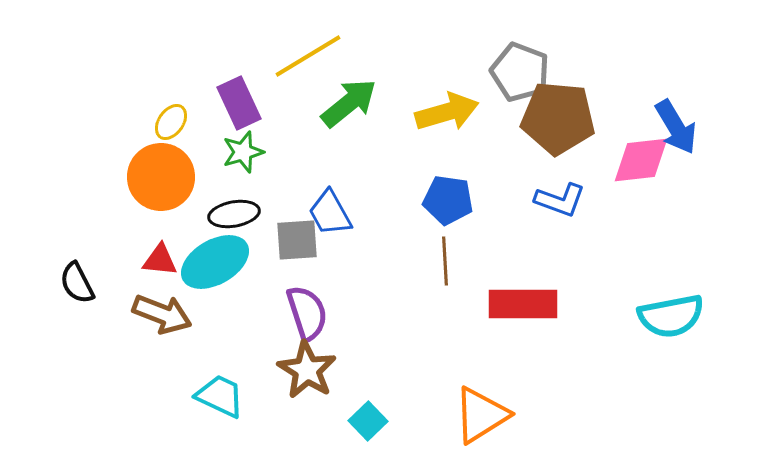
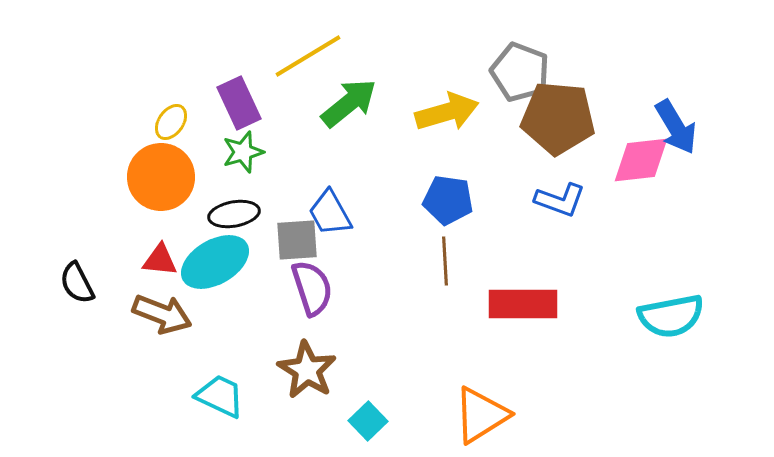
purple semicircle: moved 5 px right, 25 px up
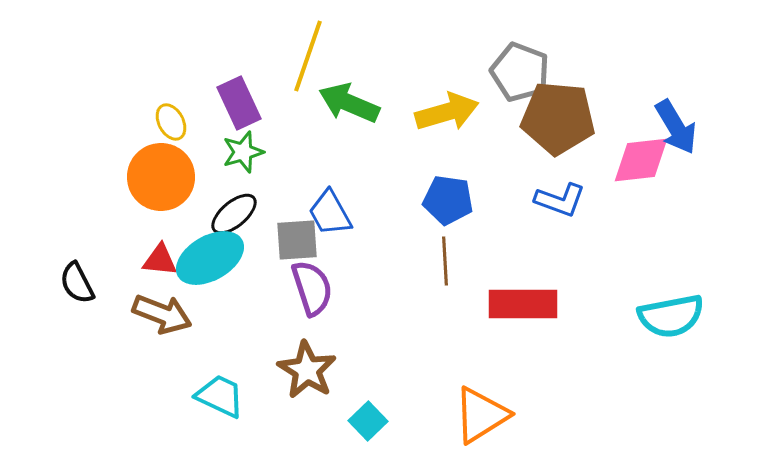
yellow line: rotated 40 degrees counterclockwise
green arrow: rotated 118 degrees counterclockwise
yellow ellipse: rotated 63 degrees counterclockwise
black ellipse: rotated 30 degrees counterclockwise
cyan ellipse: moved 5 px left, 4 px up
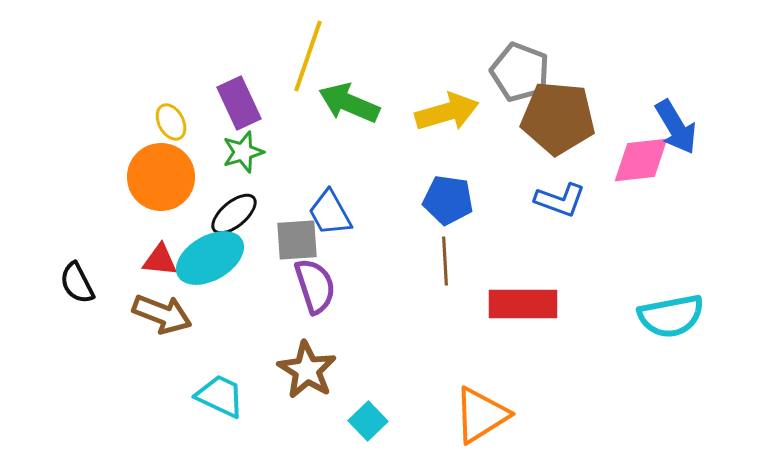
purple semicircle: moved 3 px right, 2 px up
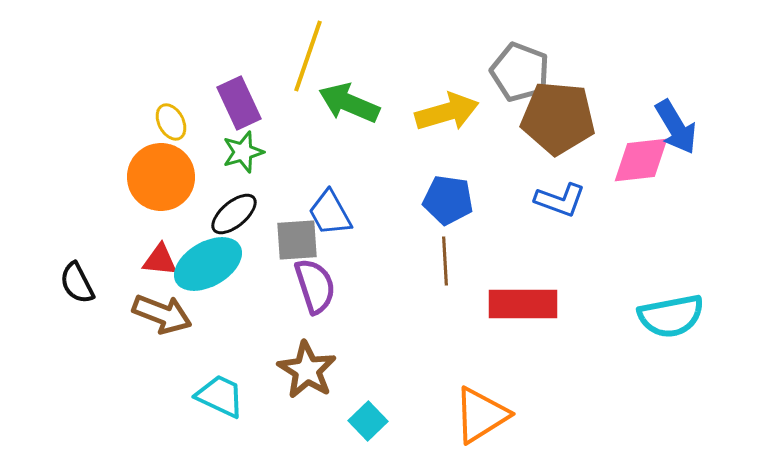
cyan ellipse: moved 2 px left, 6 px down
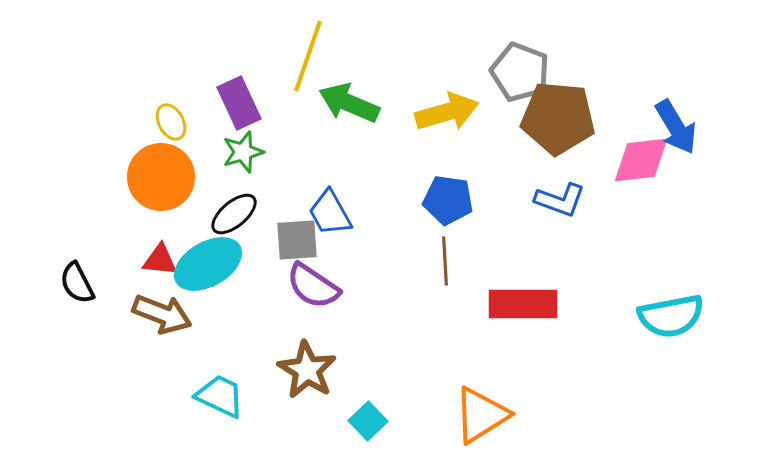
purple semicircle: moved 2 px left; rotated 142 degrees clockwise
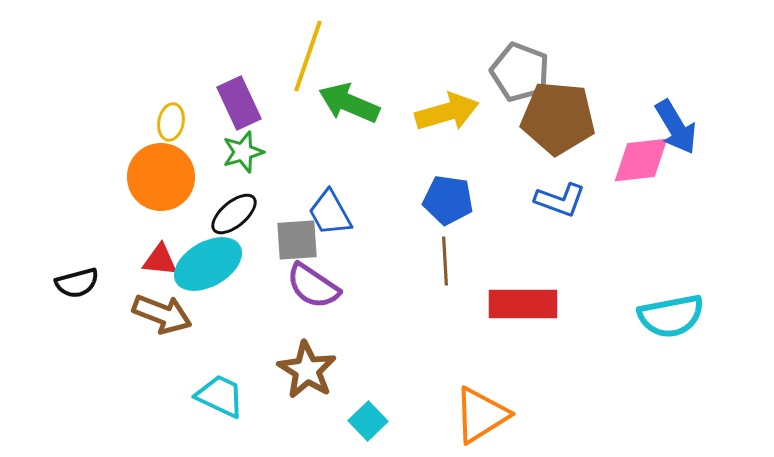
yellow ellipse: rotated 39 degrees clockwise
black semicircle: rotated 78 degrees counterclockwise
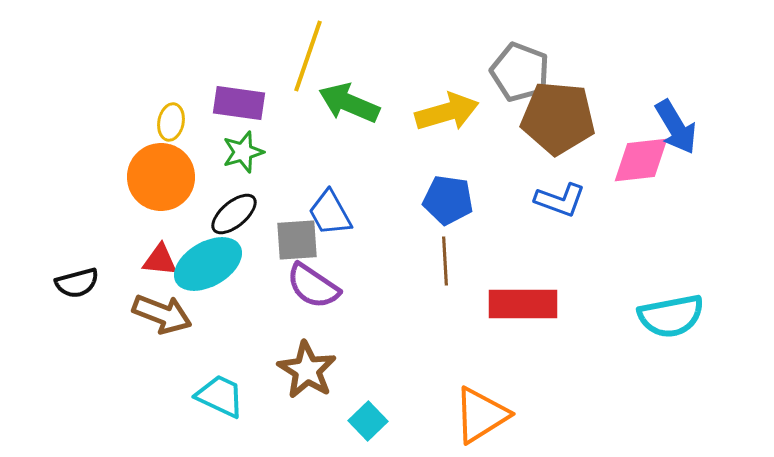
purple rectangle: rotated 57 degrees counterclockwise
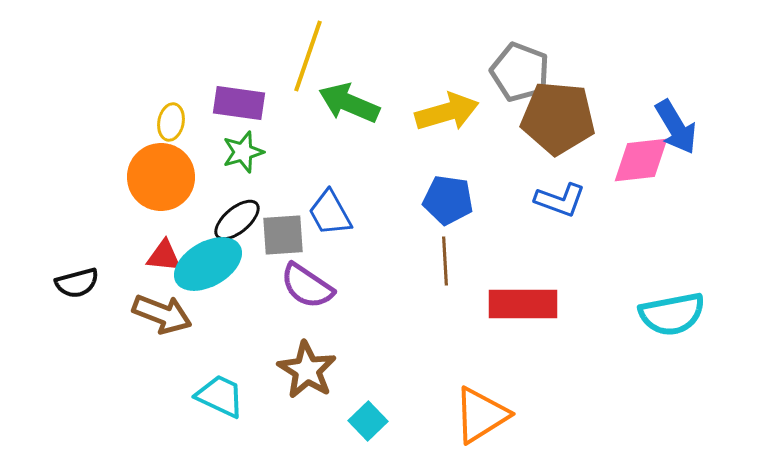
black ellipse: moved 3 px right, 6 px down
gray square: moved 14 px left, 5 px up
red triangle: moved 4 px right, 4 px up
purple semicircle: moved 6 px left
cyan semicircle: moved 1 px right, 2 px up
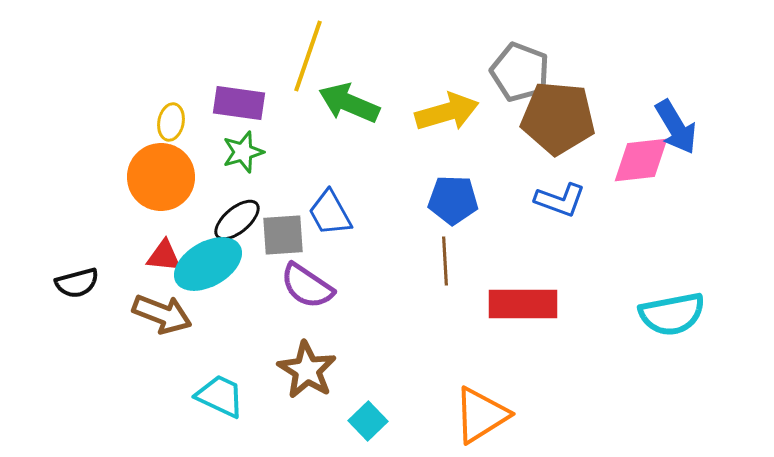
blue pentagon: moved 5 px right; rotated 6 degrees counterclockwise
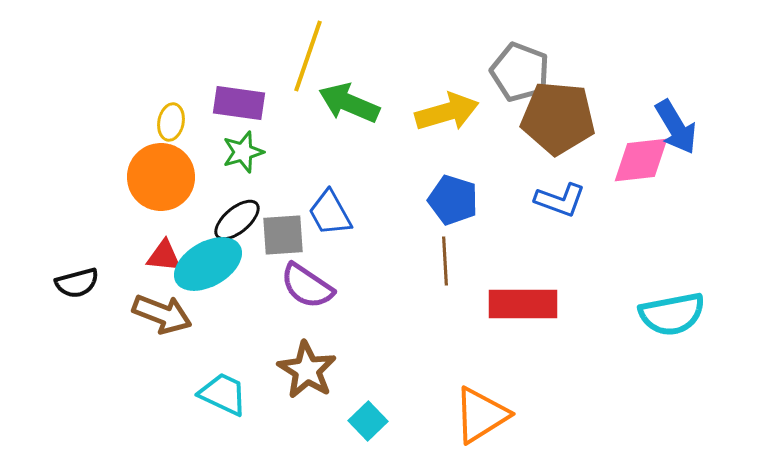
blue pentagon: rotated 15 degrees clockwise
cyan trapezoid: moved 3 px right, 2 px up
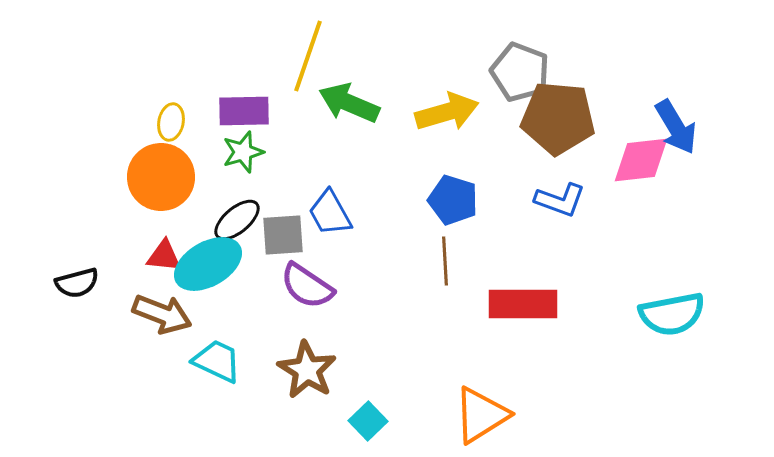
purple rectangle: moved 5 px right, 8 px down; rotated 9 degrees counterclockwise
cyan trapezoid: moved 6 px left, 33 px up
